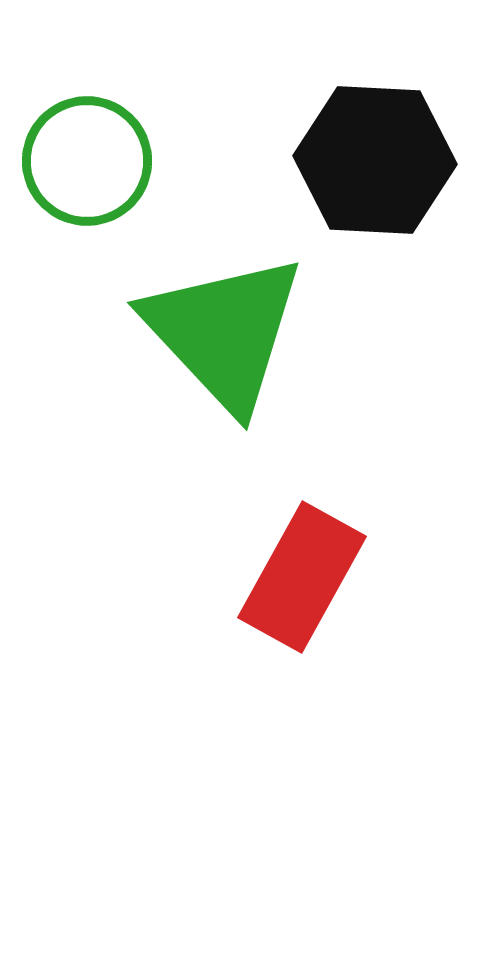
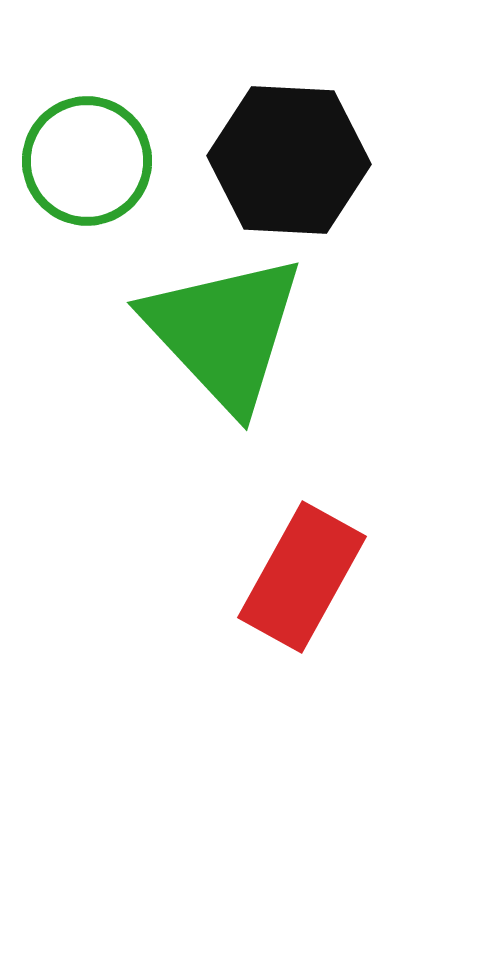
black hexagon: moved 86 px left
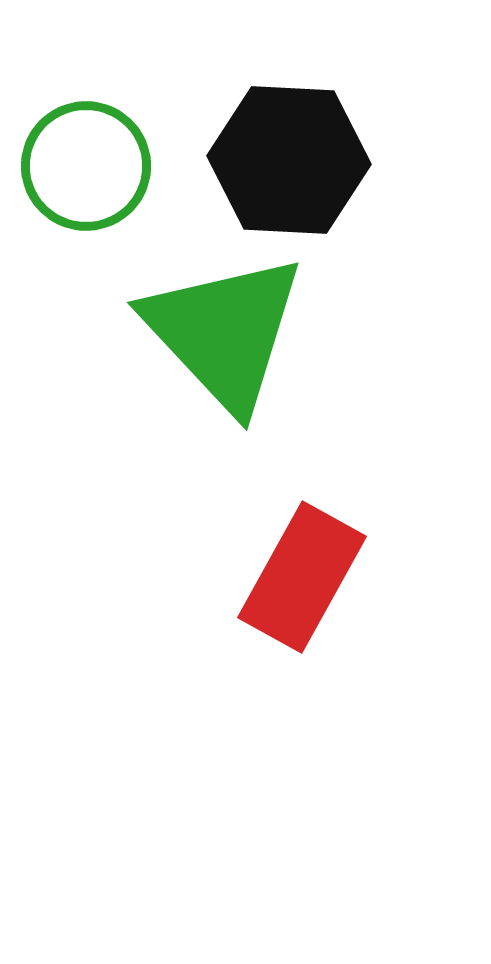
green circle: moved 1 px left, 5 px down
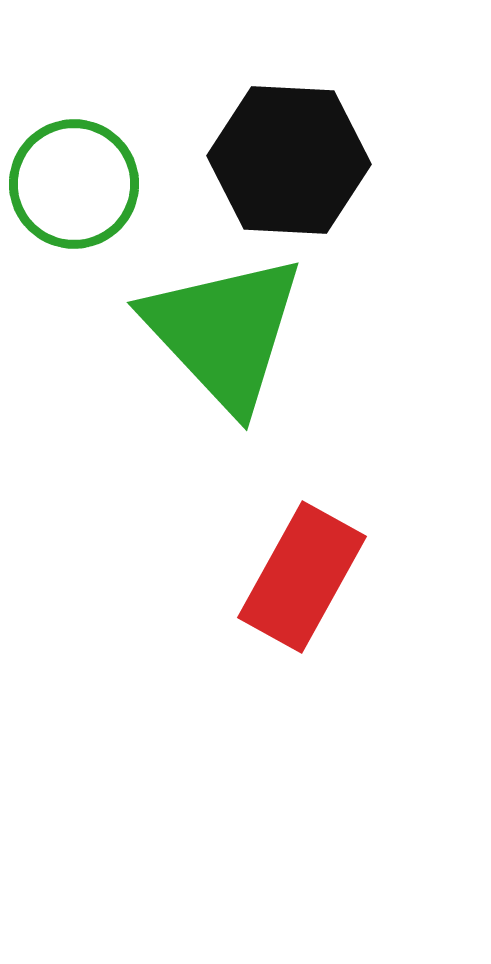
green circle: moved 12 px left, 18 px down
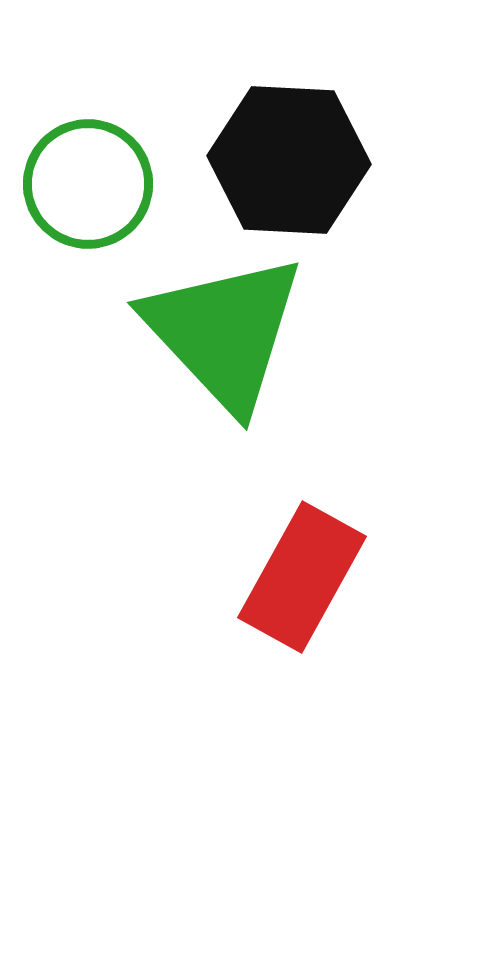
green circle: moved 14 px right
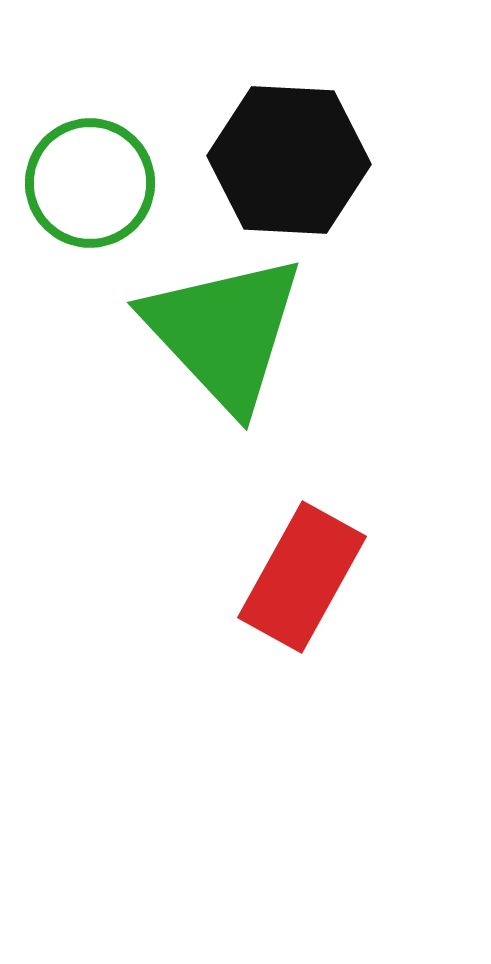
green circle: moved 2 px right, 1 px up
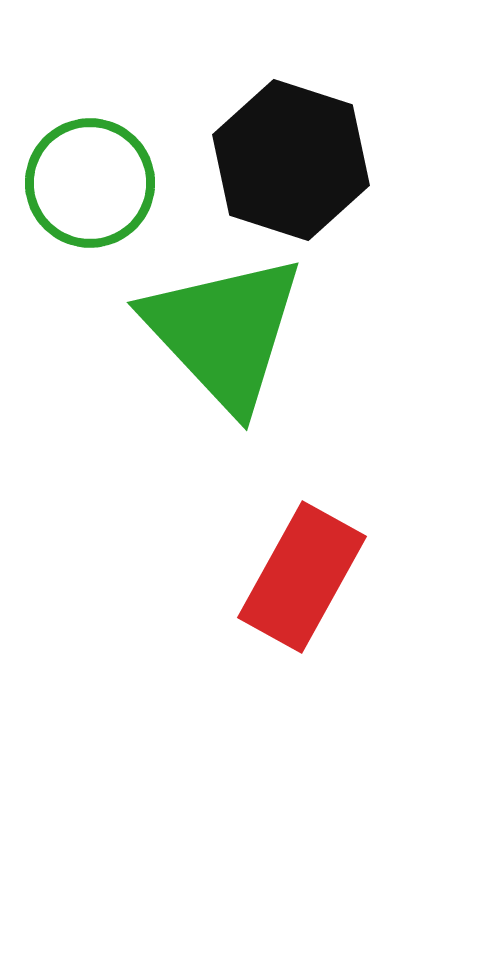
black hexagon: moved 2 px right; rotated 15 degrees clockwise
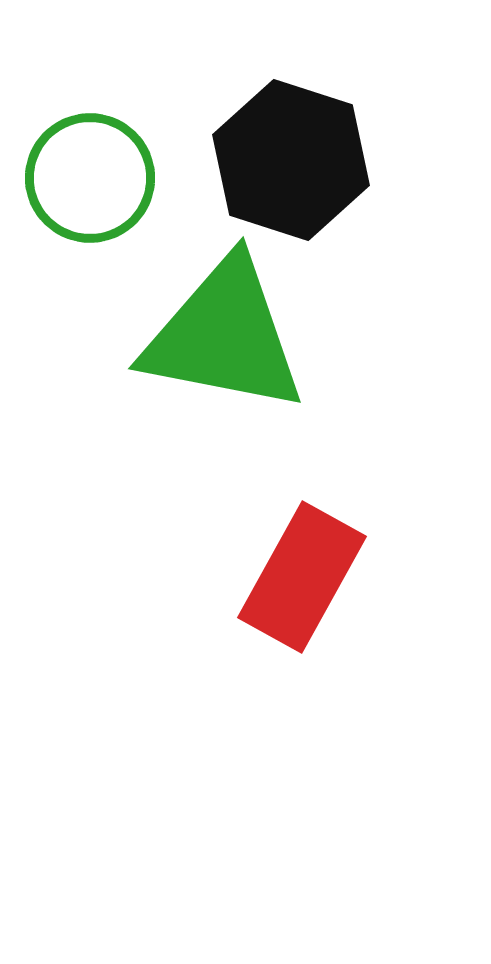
green circle: moved 5 px up
green triangle: moved 4 px down; rotated 36 degrees counterclockwise
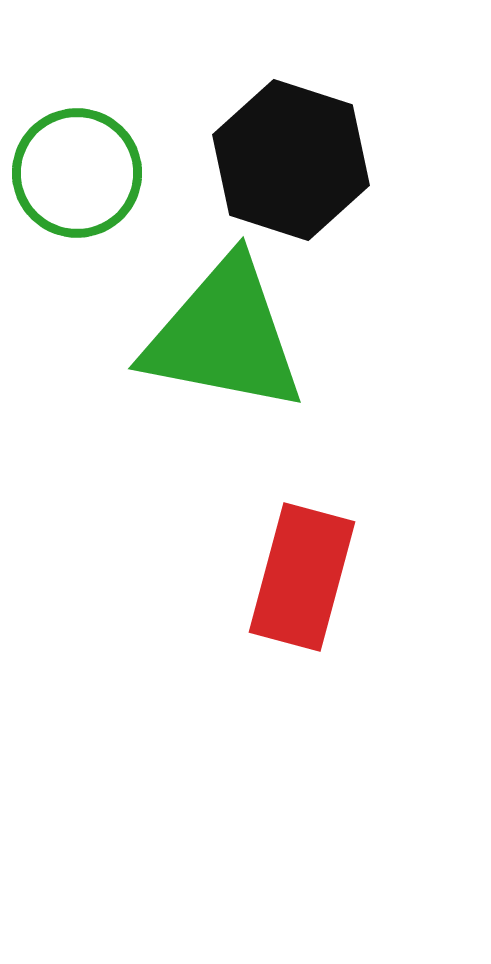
green circle: moved 13 px left, 5 px up
red rectangle: rotated 14 degrees counterclockwise
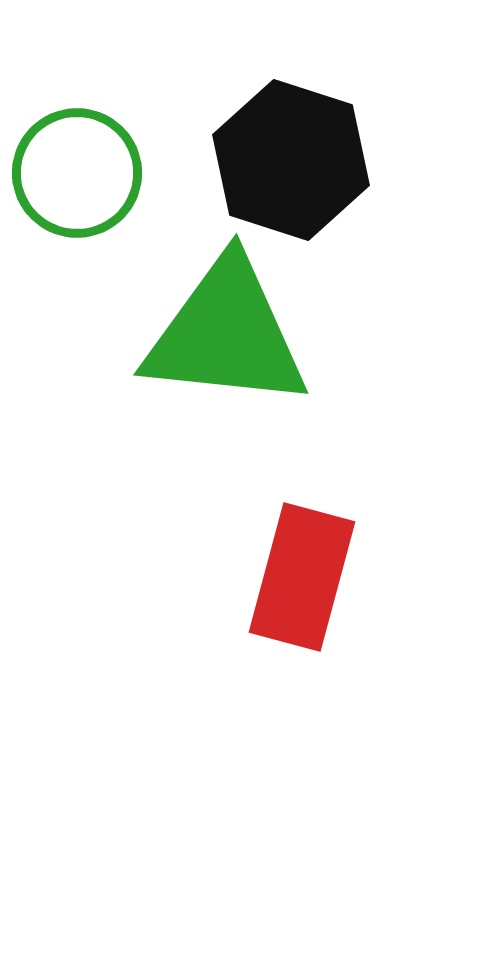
green triangle: moved 2 px right, 2 px up; rotated 5 degrees counterclockwise
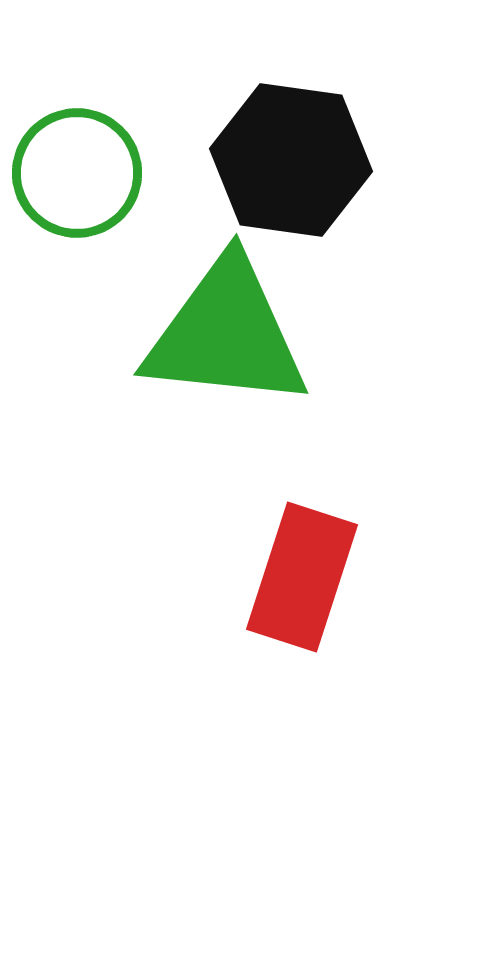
black hexagon: rotated 10 degrees counterclockwise
red rectangle: rotated 3 degrees clockwise
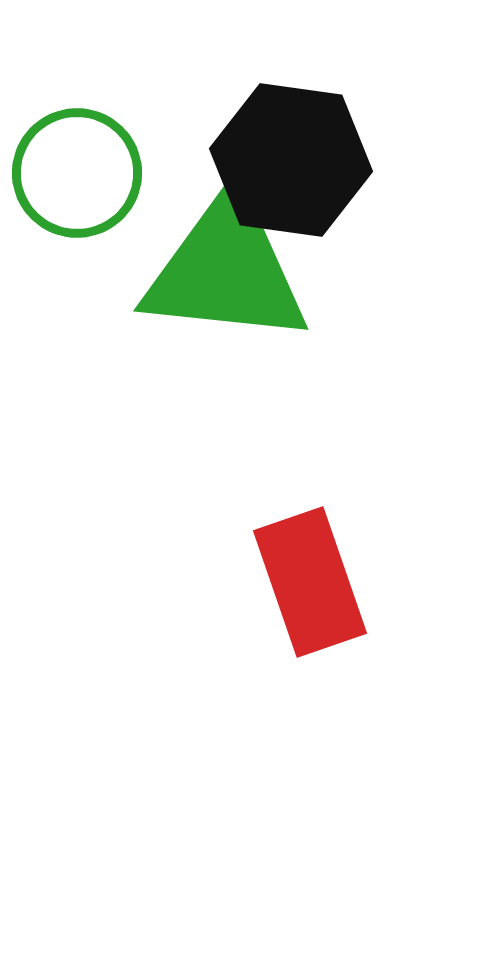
green triangle: moved 64 px up
red rectangle: moved 8 px right, 5 px down; rotated 37 degrees counterclockwise
